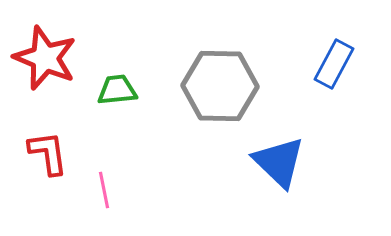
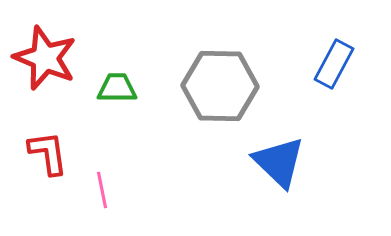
green trapezoid: moved 2 px up; rotated 6 degrees clockwise
pink line: moved 2 px left
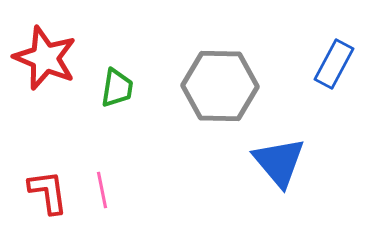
green trapezoid: rotated 99 degrees clockwise
red L-shape: moved 39 px down
blue triangle: rotated 6 degrees clockwise
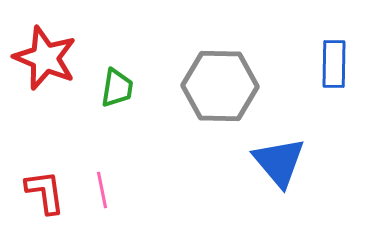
blue rectangle: rotated 27 degrees counterclockwise
red L-shape: moved 3 px left
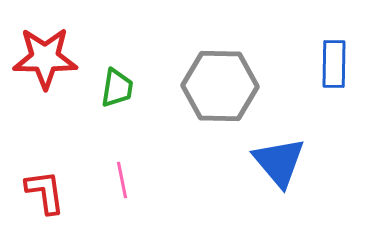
red star: rotated 22 degrees counterclockwise
pink line: moved 20 px right, 10 px up
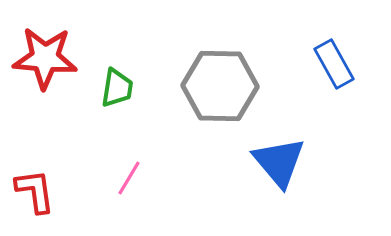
red star: rotated 4 degrees clockwise
blue rectangle: rotated 30 degrees counterclockwise
pink line: moved 7 px right, 2 px up; rotated 42 degrees clockwise
red L-shape: moved 10 px left, 1 px up
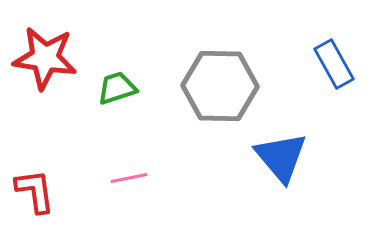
red star: rotated 4 degrees clockwise
green trapezoid: rotated 117 degrees counterclockwise
blue triangle: moved 2 px right, 5 px up
pink line: rotated 48 degrees clockwise
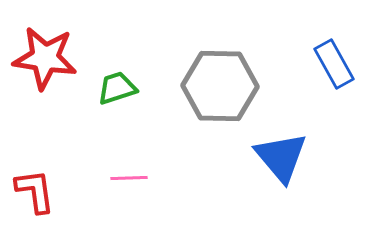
pink line: rotated 9 degrees clockwise
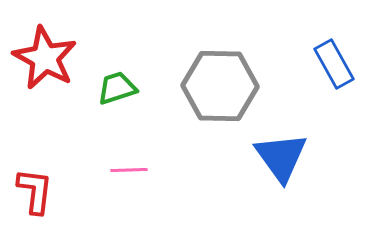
red star: rotated 20 degrees clockwise
blue triangle: rotated 4 degrees clockwise
pink line: moved 8 px up
red L-shape: rotated 15 degrees clockwise
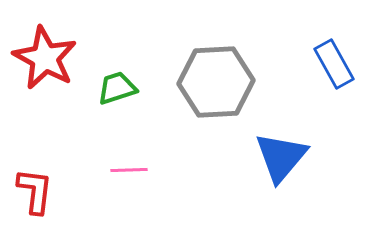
gray hexagon: moved 4 px left, 4 px up; rotated 4 degrees counterclockwise
blue triangle: rotated 16 degrees clockwise
